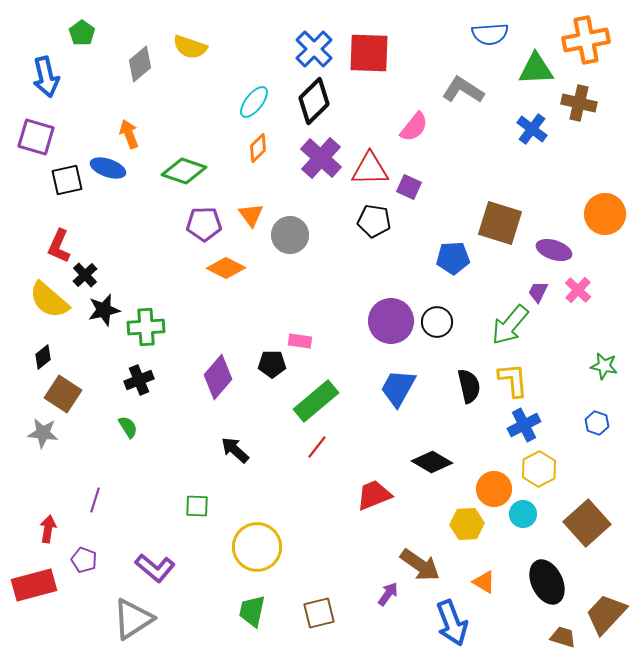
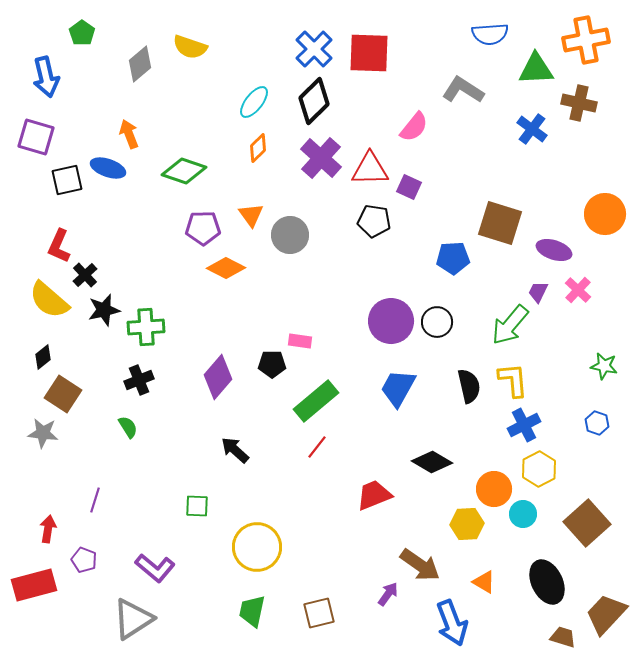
purple pentagon at (204, 224): moved 1 px left, 4 px down
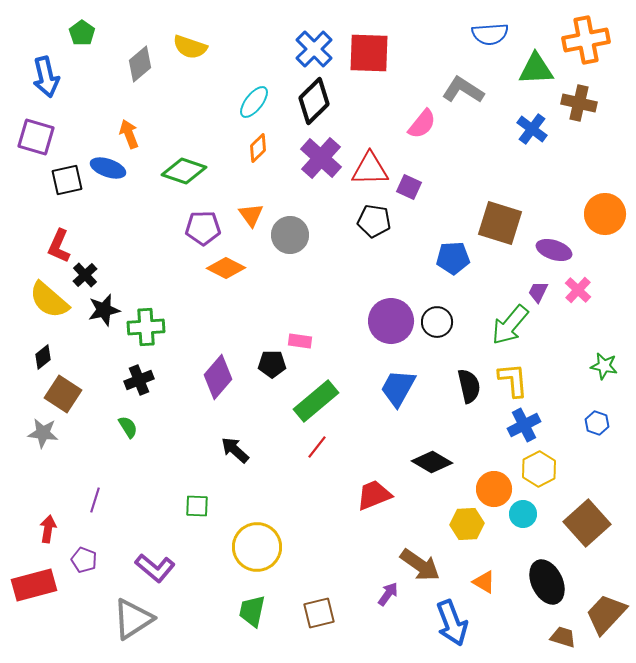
pink semicircle at (414, 127): moved 8 px right, 3 px up
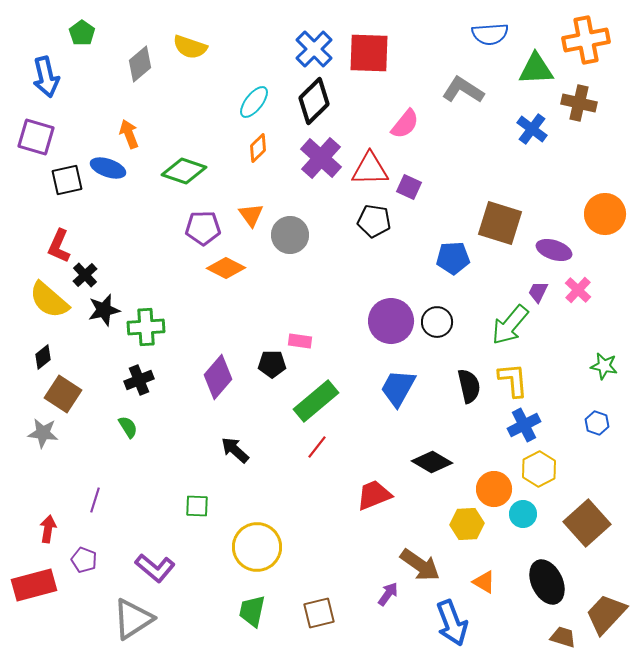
pink semicircle at (422, 124): moved 17 px left
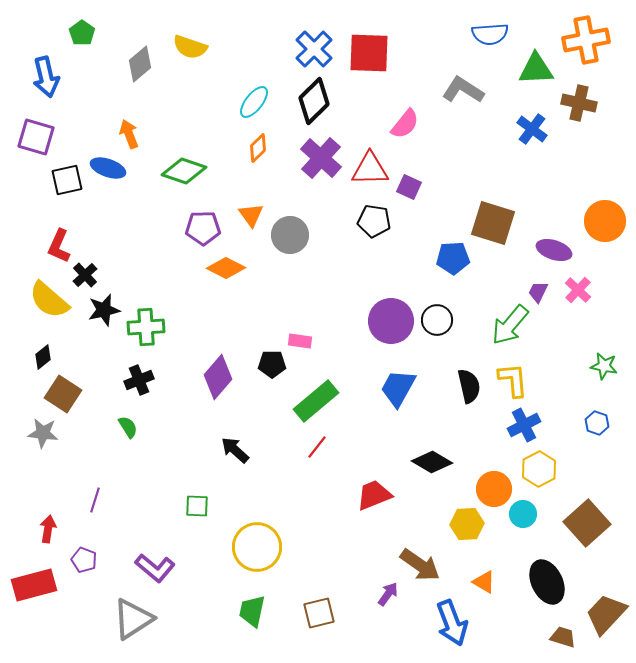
orange circle at (605, 214): moved 7 px down
brown square at (500, 223): moved 7 px left
black circle at (437, 322): moved 2 px up
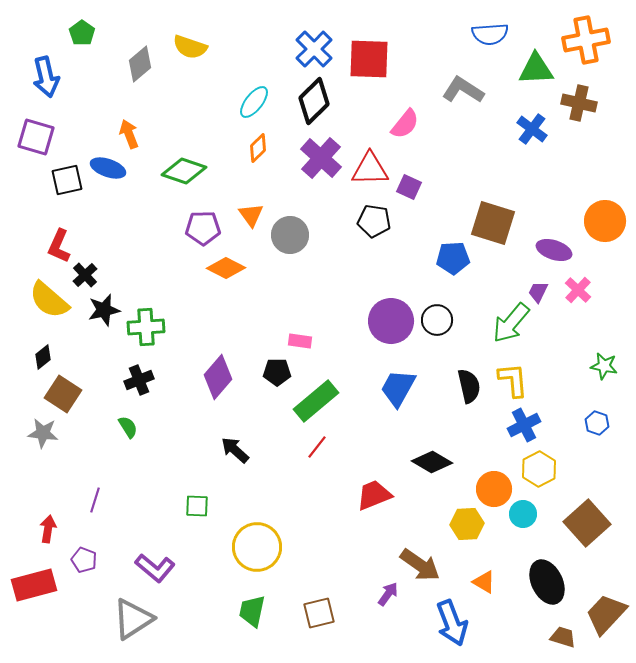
red square at (369, 53): moved 6 px down
green arrow at (510, 325): moved 1 px right, 2 px up
black pentagon at (272, 364): moved 5 px right, 8 px down
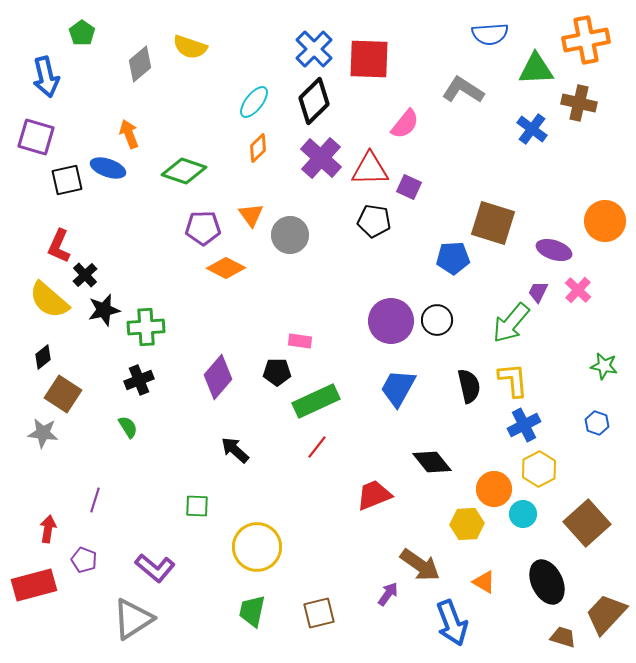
green rectangle at (316, 401): rotated 15 degrees clockwise
black diamond at (432, 462): rotated 21 degrees clockwise
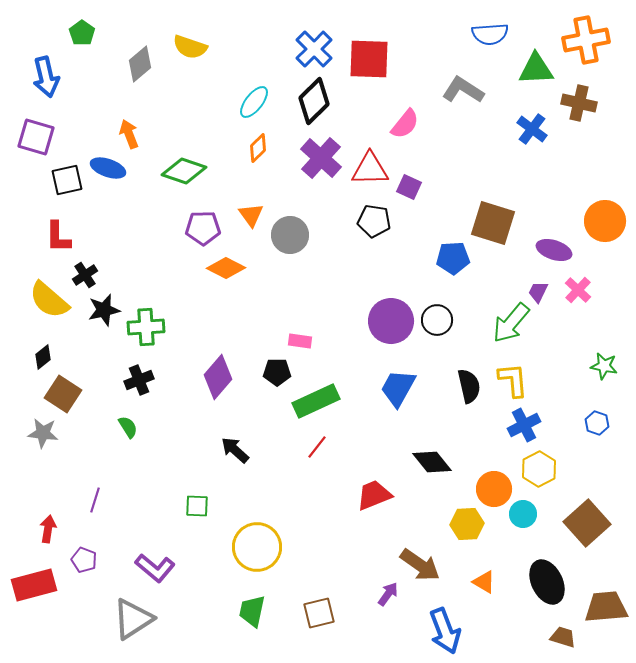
red L-shape at (59, 246): moved 1 px left, 9 px up; rotated 24 degrees counterclockwise
black cross at (85, 275): rotated 10 degrees clockwise
brown trapezoid at (606, 614): moved 7 px up; rotated 42 degrees clockwise
blue arrow at (452, 623): moved 7 px left, 8 px down
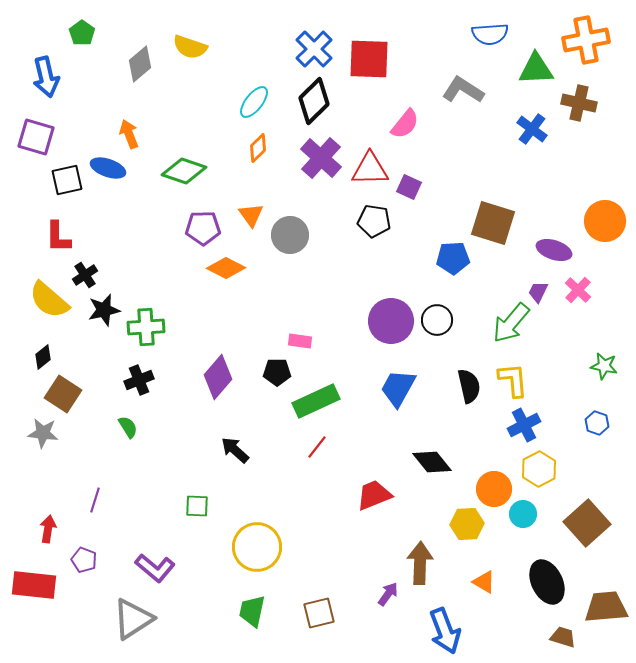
brown arrow at (420, 565): moved 2 px up; rotated 123 degrees counterclockwise
red rectangle at (34, 585): rotated 21 degrees clockwise
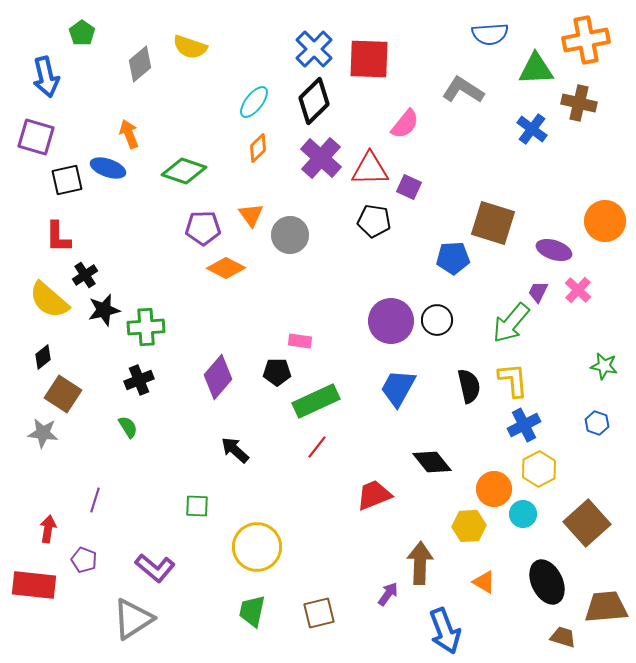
yellow hexagon at (467, 524): moved 2 px right, 2 px down
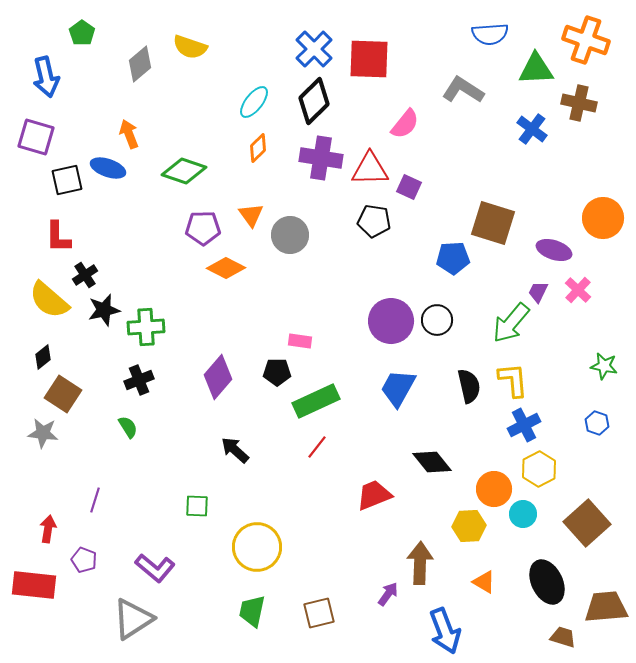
orange cross at (586, 40): rotated 30 degrees clockwise
purple cross at (321, 158): rotated 33 degrees counterclockwise
orange circle at (605, 221): moved 2 px left, 3 px up
